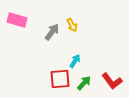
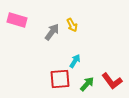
green arrow: moved 3 px right, 1 px down
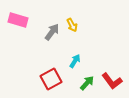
pink rectangle: moved 1 px right
red square: moved 9 px left; rotated 25 degrees counterclockwise
green arrow: moved 1 px up
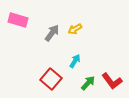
yellow arrow: moved 3 px right, 4 px down; rotated 88 degrees clockwise
gray arrow: moved 1 px down
red square: rotated 20 degrees counterclockwise
green arrow: moved 1 px right
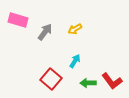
gray arrow: moved 7 px left, 1 px up
green arrow: rotated 133 degrees counterclockwise
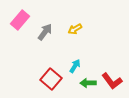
pink rectangle: moved 2 px right; rotated 66 degrees counterclockwise
cyan arrow: moved 5 px down
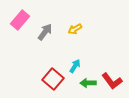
red square: moved 2 px right
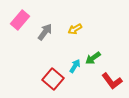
green arrow: moved 5 px right, 25 px up; rotated 35 degrees counterclockwise
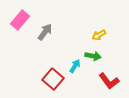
yellow arrow: moved 24 px right, 6 px down
green arrow: moved 2 px up; rotated 133 degrees counterclockwise
red L-shape: moved 3 px left
